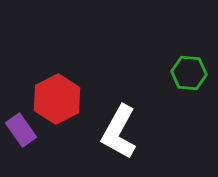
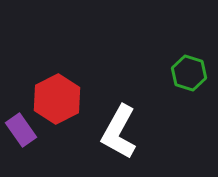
green hexagon: rotated 12 degrees clockwise
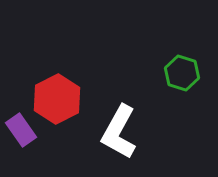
green hexagon: moved 7 px left
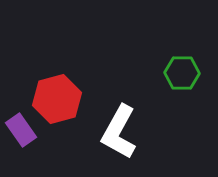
green hexagon: rotated 16 degrees counterclockwise
red hexagon: rotated 12 degrees clockwise
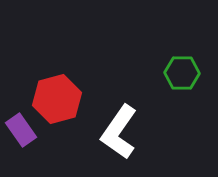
white L-shape: rotated 6 degrees clockwise
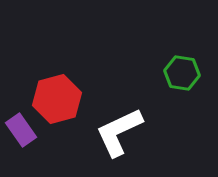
green hexagon: rotated 8 degrees clockwise
white L-shape: rotated 30 degrees clockwise
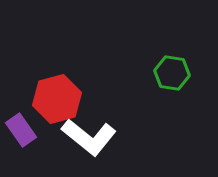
green hexagon: moved 10 px left
white L-shape: moved 30 px left, 5 px down; rotated 116 degrees counterclockwise
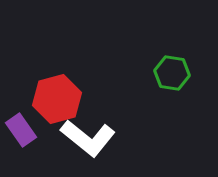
white L-shape: moved 1 px left, 1 px down
